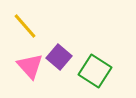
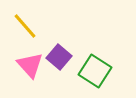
pink triangle: moved 1 px up
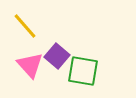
purple square: moved 2 px left, 1 px up
green square: moved 12 px left; rotated 24 degrees counterclockwise
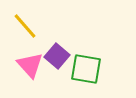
green square: moved 3 px right, 2 px up
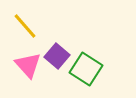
pink triangle: moved 2 px left
green square: rotated 24 degrees clockwise
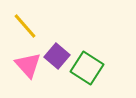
green square: moved 1 px right, 1 px up
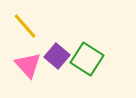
green square: moved 9 px up
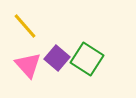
purple square: moved 2 px down
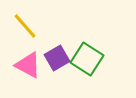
purple square: rotated 20 degrees clockwise
pink triangle: rotated 20 degrees counterclockwise
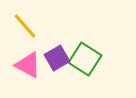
green square: moved 2 px left
